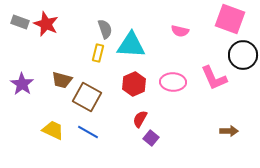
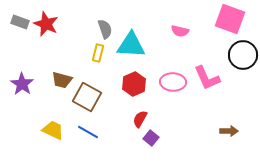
pink L-shape: moved 7 px left
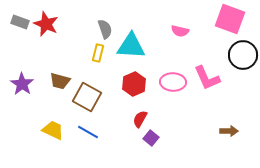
cyan triangle: moved 1 px down
brown trapezoid: moved 2 px left, 1 px down
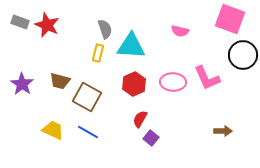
red star: moved 1 px right, 1 px down
brown arrow: moved 6 px left
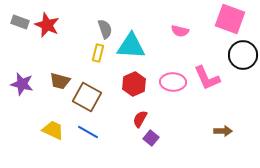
purple star: rotated 20 degrees counterclockwise
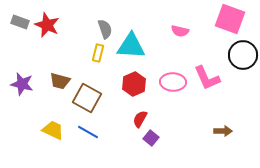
brown square: moved 1 px down
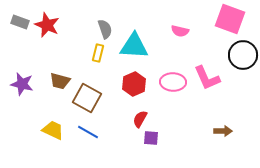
cyan triangle: moved 3 px right
purple square: rotated 35 degrees counterclockwise
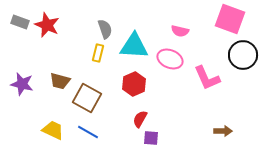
pink ellipse: moved 3 px left, 23 px up; rotated 20 degrees clockwise
